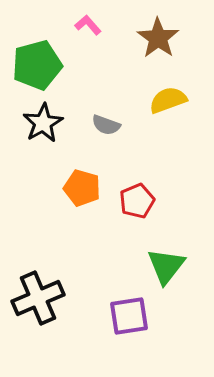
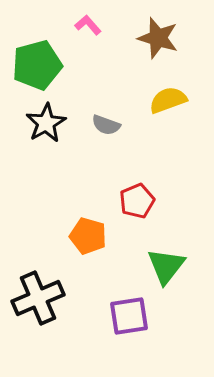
brown star: rotated 18 degrees counterclockwise
black star: moved 3 px right
orange pentagon: moved 6 px right, 48 px down
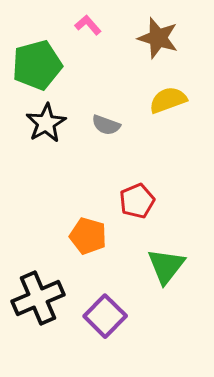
purple square: moved 24 px left; rotated 36 degrees counterclockwise
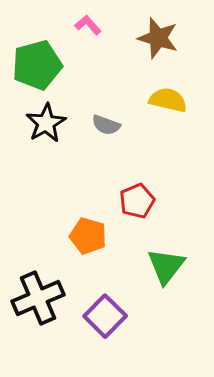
yellow semicircle: rotated 33 degrees clockwise
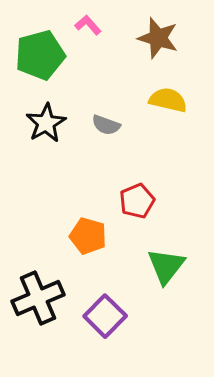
green pentagon: moved 3 px right, 10 px up
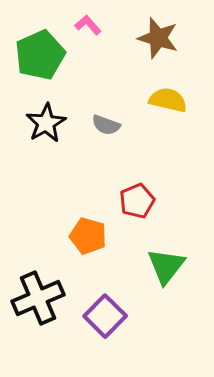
green pentagon: rotated 9 degrees counterclockwise
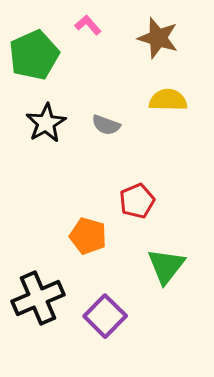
green pentagon: moved 6 px left
yellow semicircle: rotated 12 degrees counterclockwise
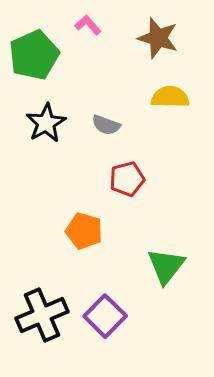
yellow semicircle: moved 2 px right, 3 px up
red pentagon: moved 10 px left, 22 px up; rotated 8 degrees clockwise
orange pentagon: moved 4 px left, 5 px up
black cross: moved 4 px right, 17 px down
